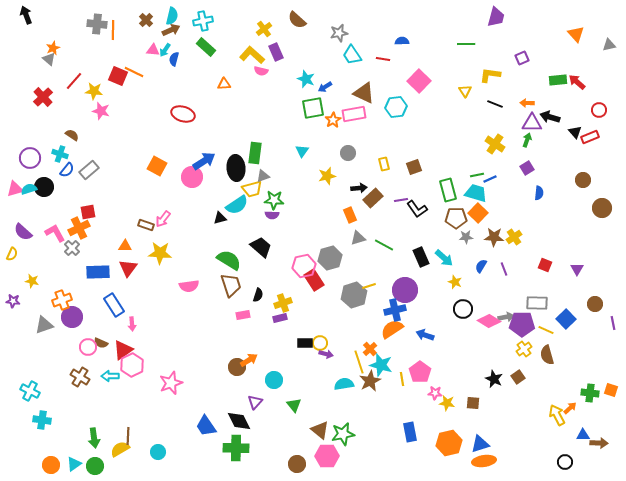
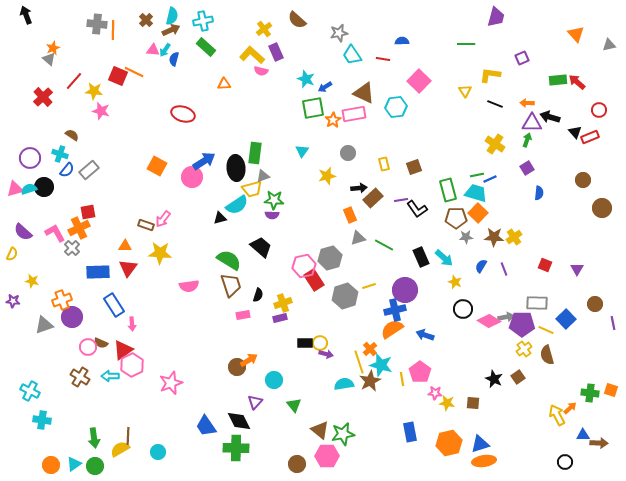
gray hexagon at (354, 295): moved 9 px left, 1 px down
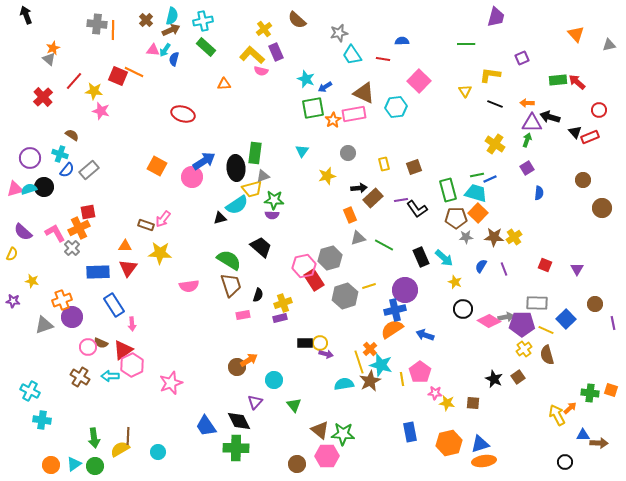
green star at (343, 434): rotated 15 degrees clockwise
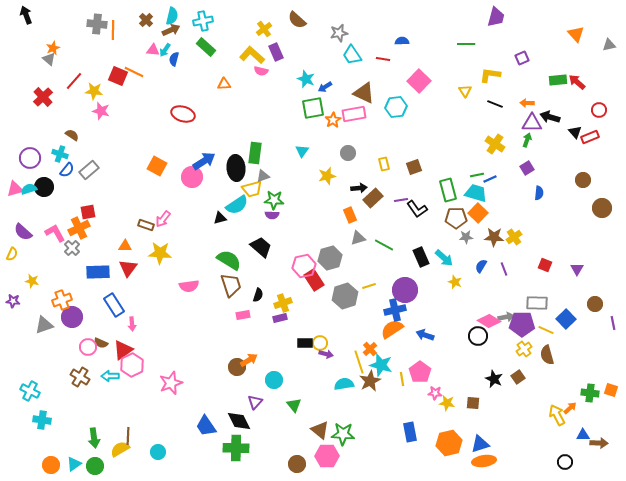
black circle at (463, 309): moved 15 px right, 27 px down
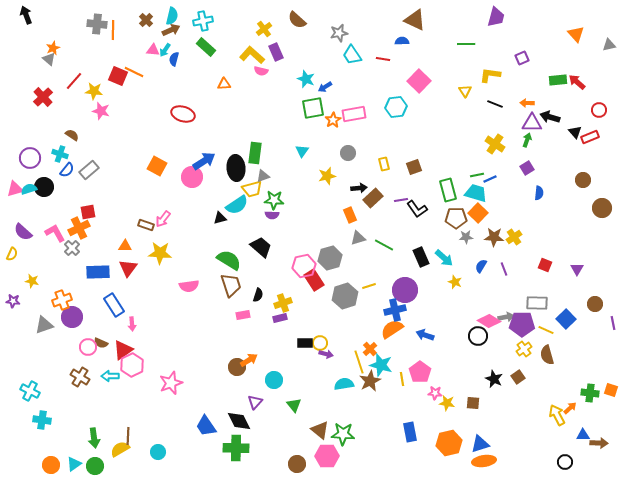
brown triangle at (364, 93): moved 51 px right, 73 px up
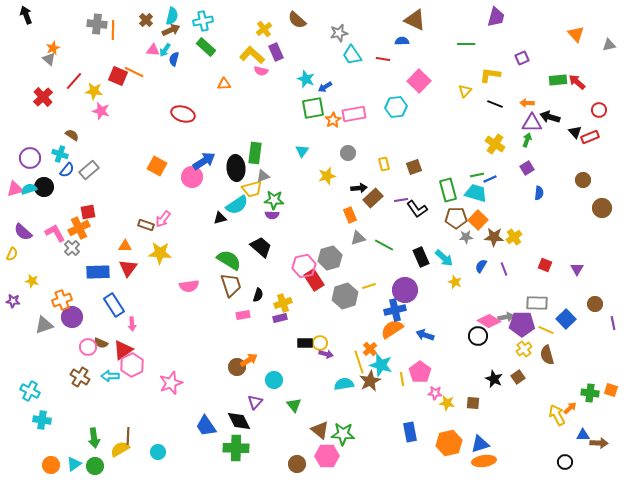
yellow triangle at (465, 91): rotated 16 degrees clockwise
orange square at (478, 213): moved 7 px down
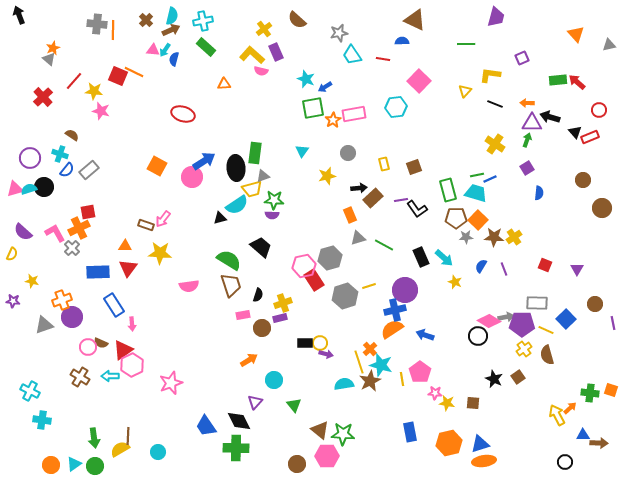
black arrow at (26, 15): moved 7 px left
brown circle at (237, 367): moved 25 px right, 39 px up
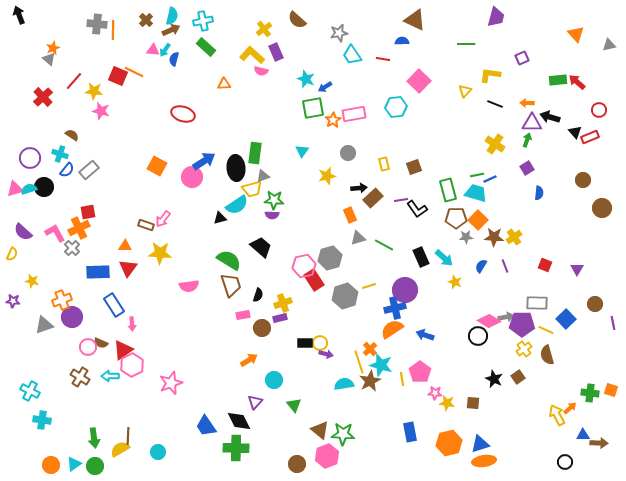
purple line at (504, 269): moved 1 px right, 3 px up
blue cross at (395, 310): moved 2 px up
pink hexagon at (327, 456): rotated 20 degrees counterclockwise
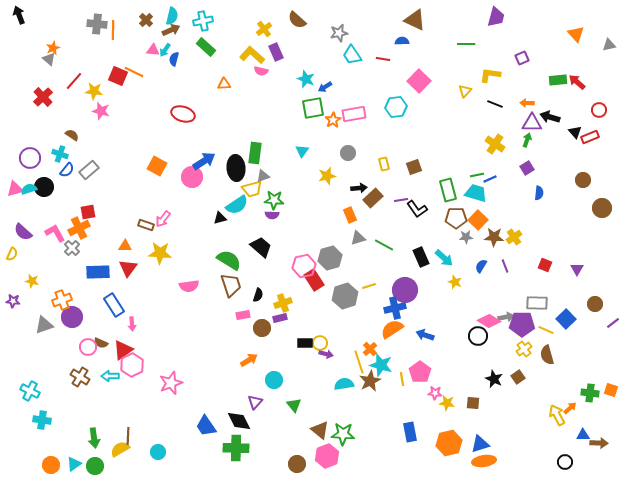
purple line at (613, 323): rotated 64 degrees clockwise
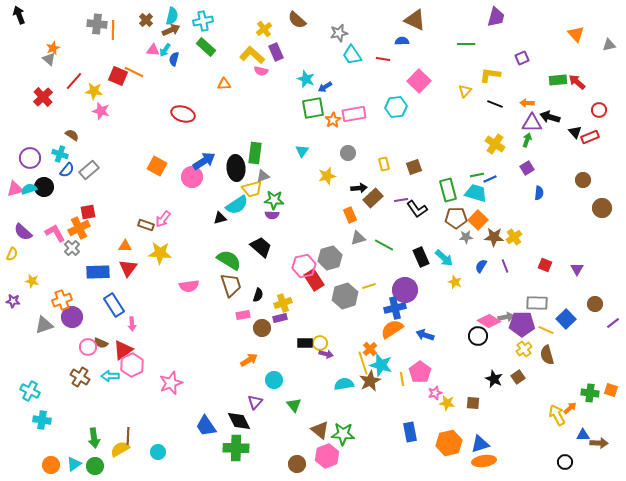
yellow line at (359, 362): moved 4 px right, 1 px down
pink star at (435, 393): rotated 24 degrees counterclockwise
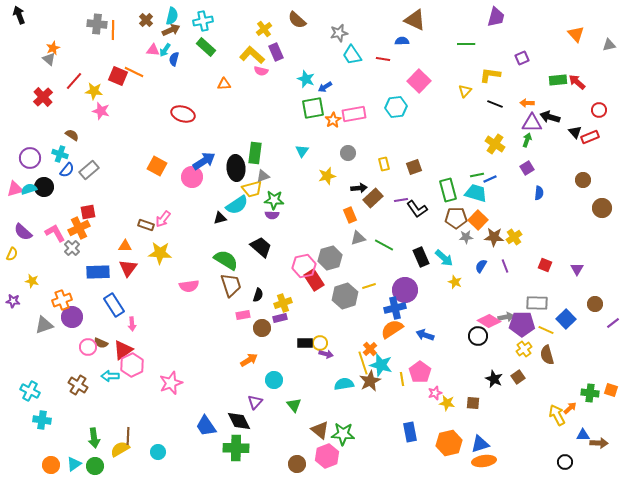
green semicircle at (229, 260): moved 3 px left
brown cross at (80, 377): moved 2 px left, 8 px down
